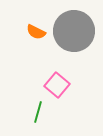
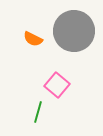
orange semicircle: moved 3 px left, 7 px down
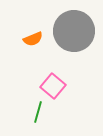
orange semicircle: rotated 48 degrees counterclockwise
pink square: moved 4 px left, 1 px down
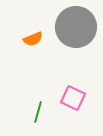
gray circle: moved 2 px right, 4 px up
pink square: moved 20 px right, 12 px down; rotated 15 degrees counterclockwise
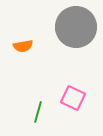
orange semicircle: moved 10 px left, 7 px down; rotated 12 degrees clockwise
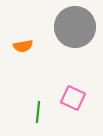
gray circle: moved 1 px left
green line: rotated 10 degrees counterclockwise
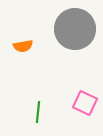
gray circle: moved 2 px down
pink square: moved 12 px right, 5 px down
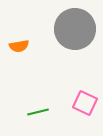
orange semicircle: moved 4 px left
green line: rotated 70 degrees clockwise
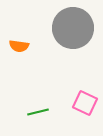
gray circle: moved 2 px left, 1 px up
orange semicircle: rotated 18 degrees clockwise
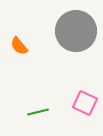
gray circle: moved 3 px right, 3 px down
orange semicircle: rotated 42 degrees clockwise
